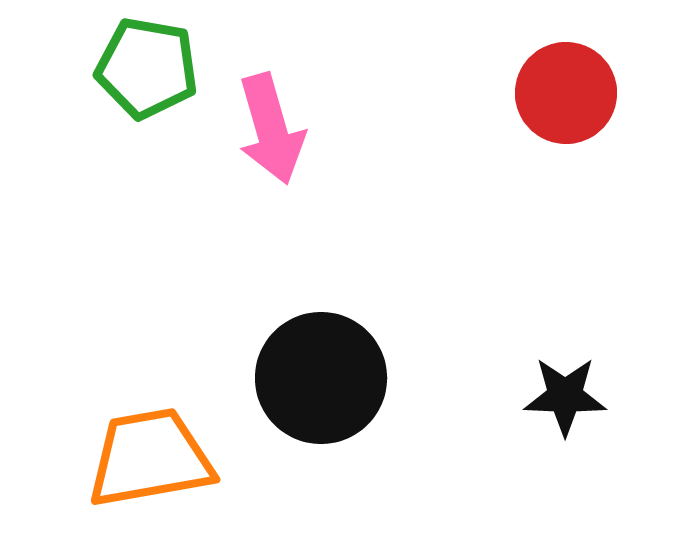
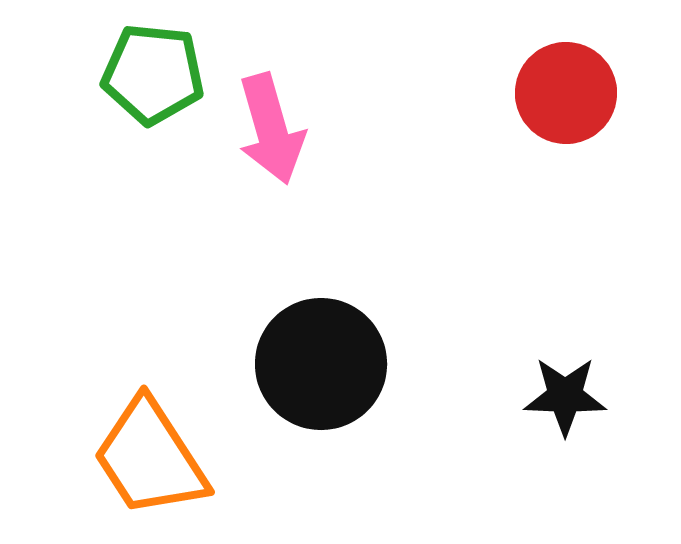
green pentagon: moved 6 px right, 6 px down; rotated 4 degrees counterclockwise
black circle: moved 14 px up
orange trapezoid: rotated 113 degrees counterclockwise
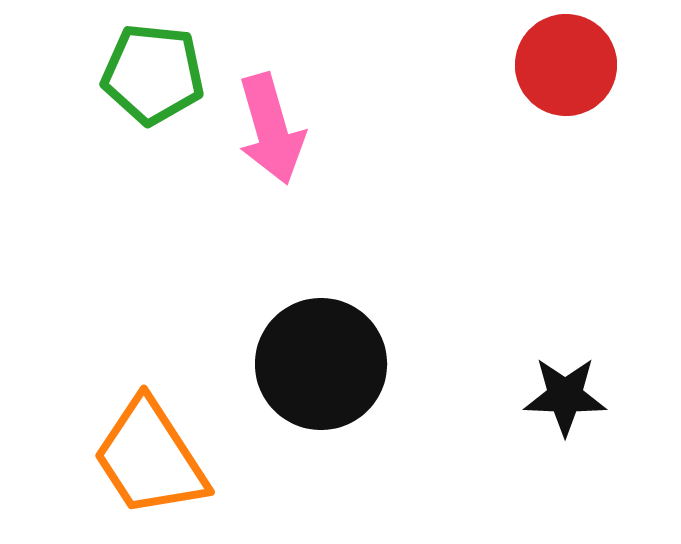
red circle: moved 28 px up
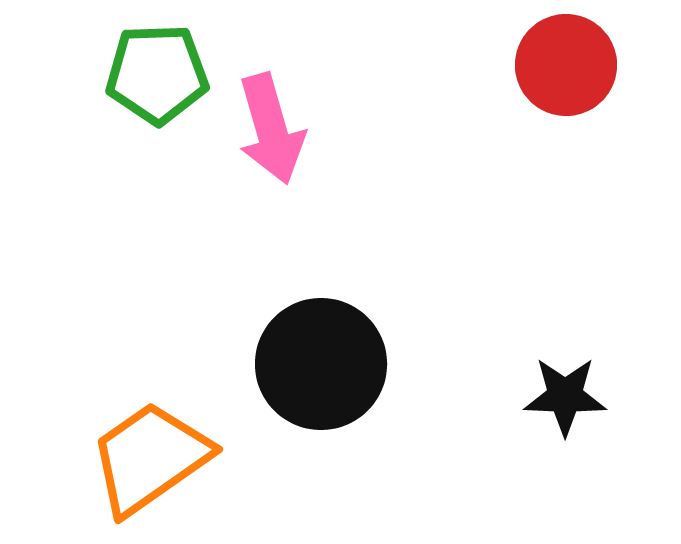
green pentagon: moved 4 px right; rotated 8 degrees counterclockwise
orange trapezoid: rotated 88 degrees clockwise
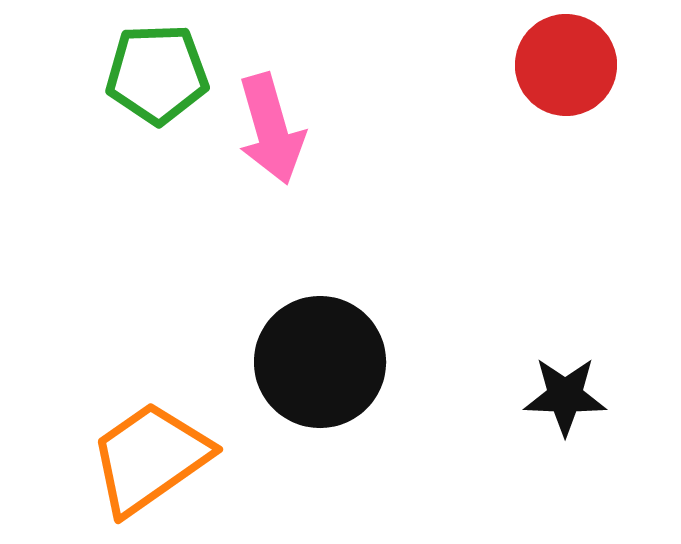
black circle: moved 1 px left, 2 px up
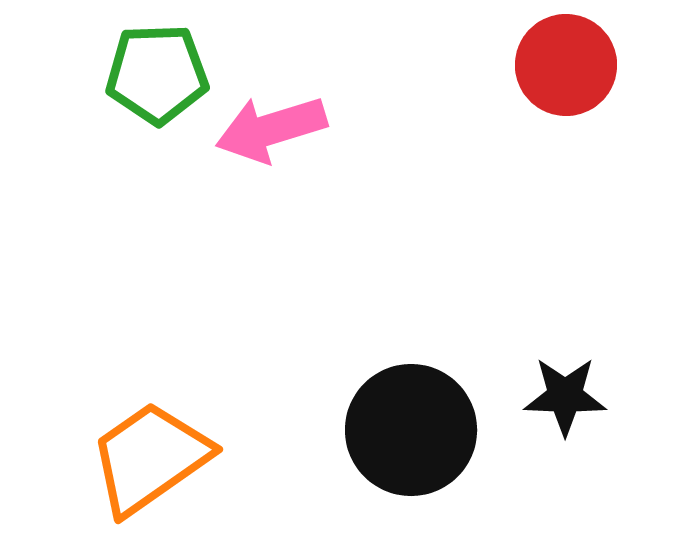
pink arrow: rotated 89 degrees clockwise
black circle: moved 91 px right, 68 px down
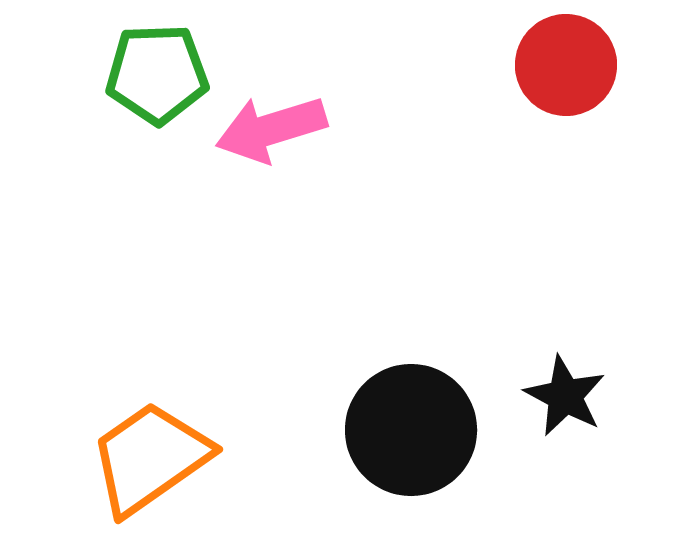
black star: rotated 26 degrees clockwise
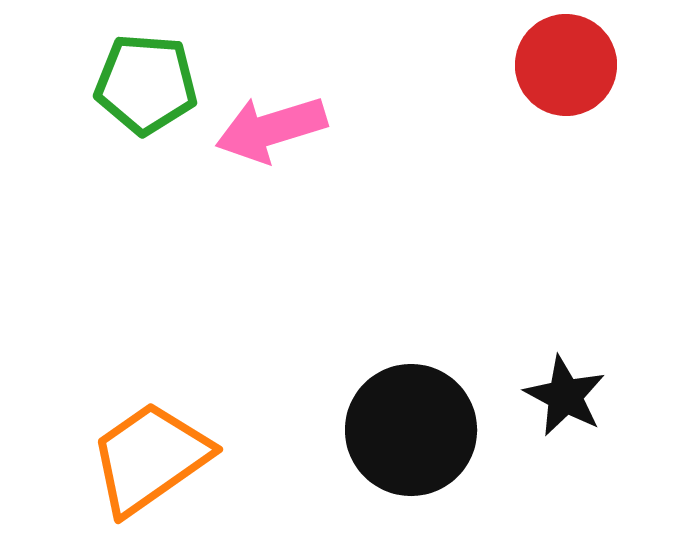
green pentagon: moved 11 px left, 10 px down; rotated 6 degrees clockwise
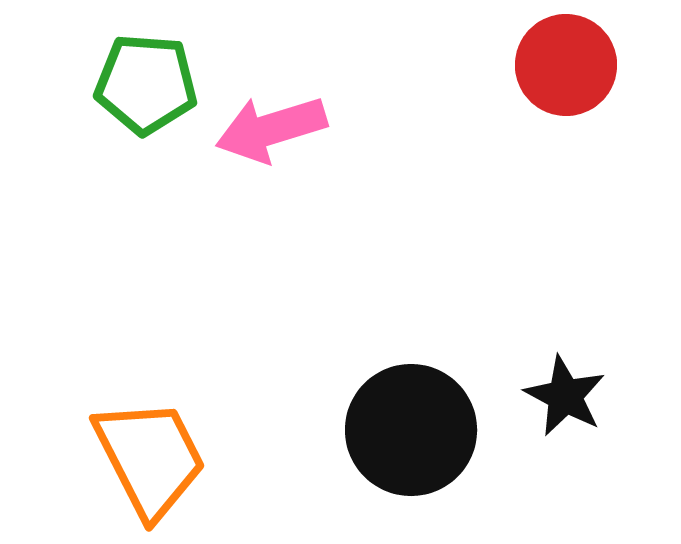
orange trapezoid: rotated 98 degrees clockwise
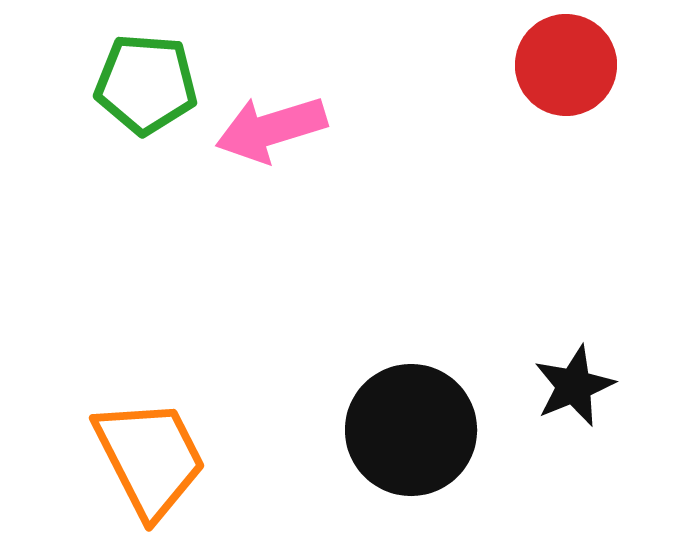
black star: moved 9 px right, 10 px up; rotated 22 degrees clockwise
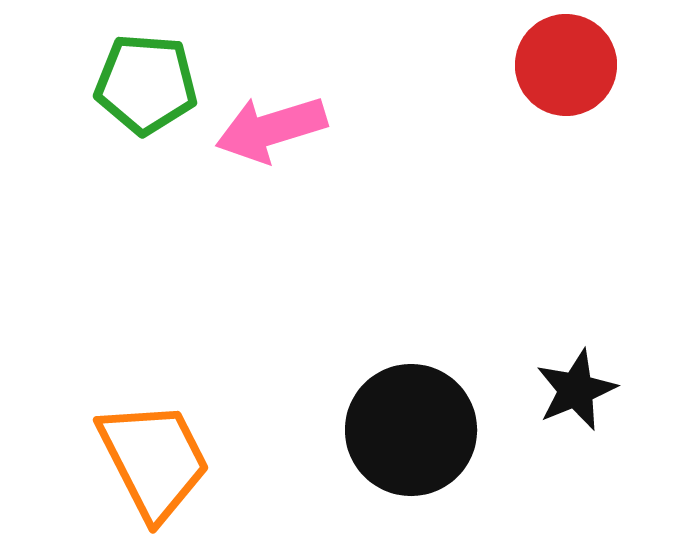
black star: moved 2 px right, 4 px down
orange trapezoid: moved 4 px right, 2 px down
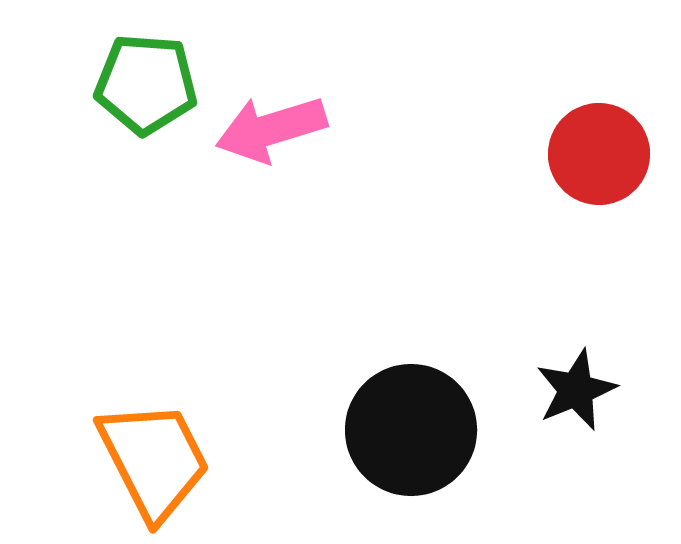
red circle: moved 33 px right, 89 px down
